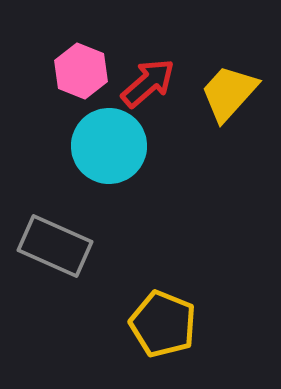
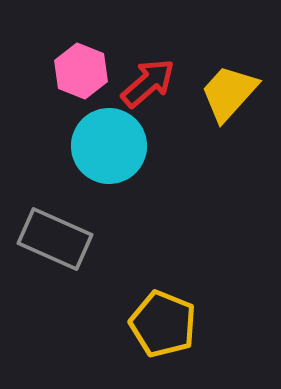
gray rectangle: moved 7 px up
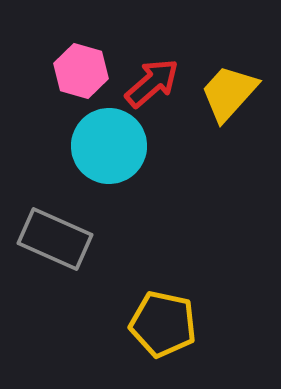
pink hexagon: rotated 6 degrees counterclockwise
red arrow: moved 4 px right
yellow pentagon: rotated 10 degrees counterclockwise
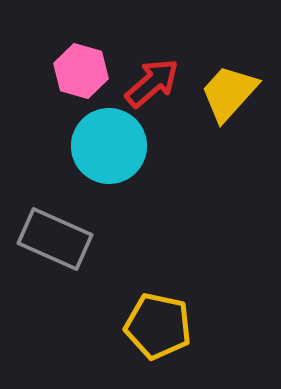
yellow pentagon: moved 5 px left, 2 px down
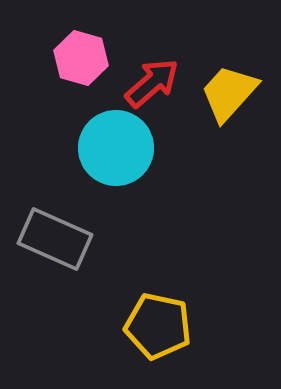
pink hexagon: moved 13 px up
cyan circle: moved 7 px right, 2 px down
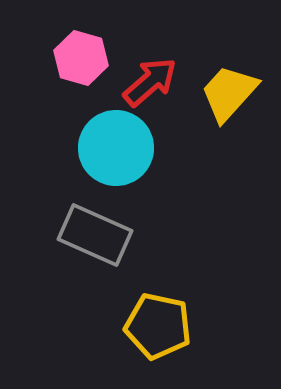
red arrow: moved 2 px left, 1 px up
gray rectangle: moved 40 px right, 4 px up
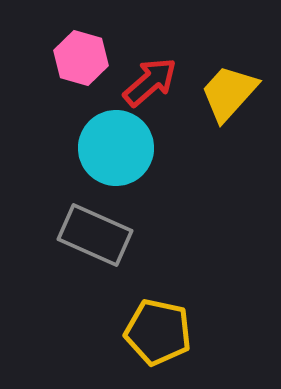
yellow pentagon: moved 6 px down
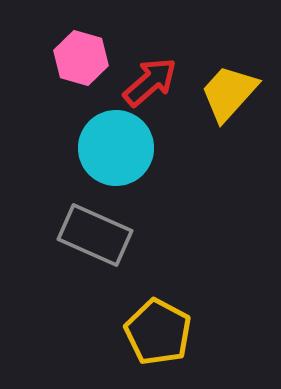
yellow pentagon: rotated 16 degrees clockwise
